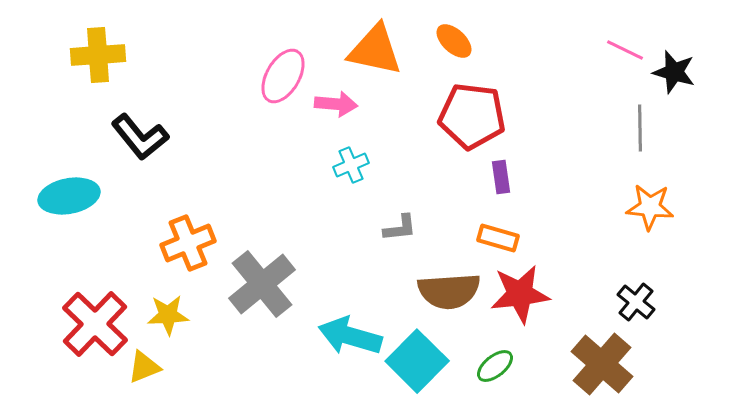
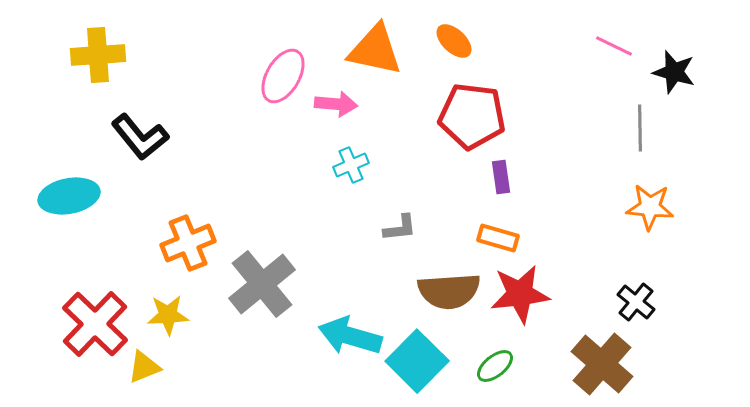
pink line: moved 11 px left, 4 px up
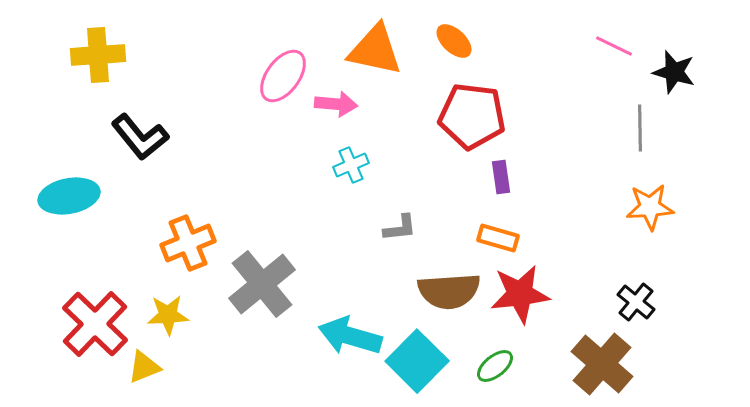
pink ellipse: rotated 6 degrees clockwise
orange star: rotated 9 degrees counterclockwise
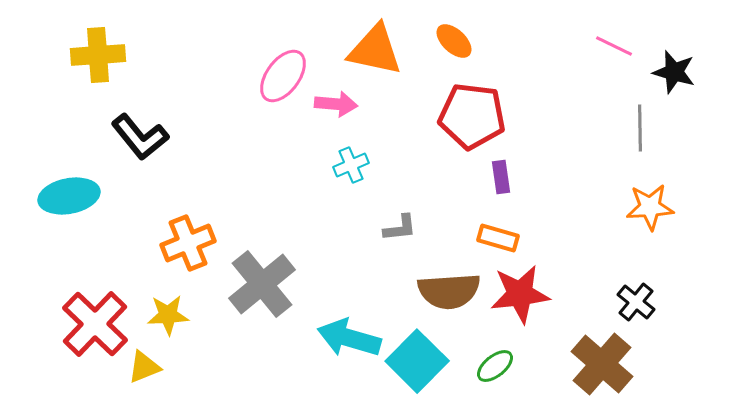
cyan arrow: moved 1 px left, 2 px down
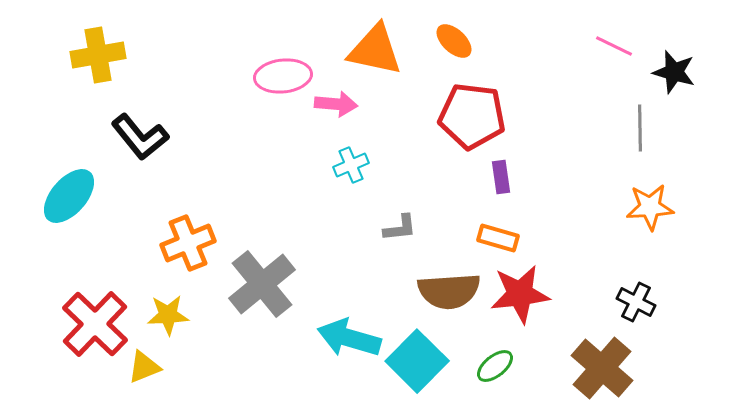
yellow cross: rotated 6 degrees counterclockwise
pink ellipse: rotated 48 degrees clockwise
cyan ellipse: rotated 38 degrees counterclockwise
black cross: rotated 12 degrees counterclockwise
brown cross: moved 4 px down
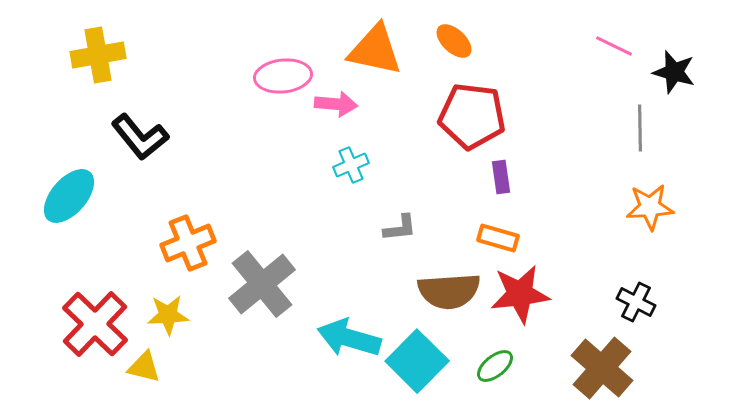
yellow triangle: rotated 36 degrees clockwise
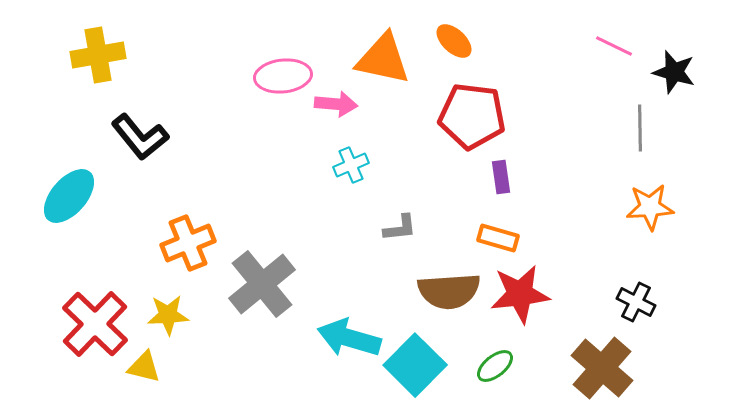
orange triangle: moved 8 px right, 9 px down
cyan square: moved 2 px left, 4 px down
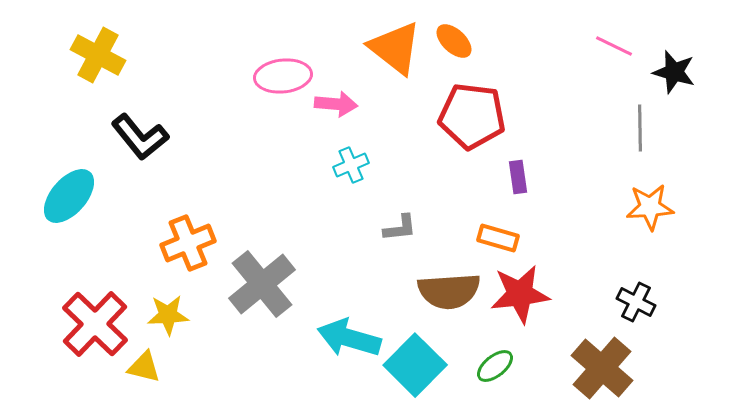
yellow cross: rotated 38 degrees clockwise
orange triangle: moved 12 px right, 11 px up; rotated 26 degrees clockwise
purple rectangle: moved 17 px right
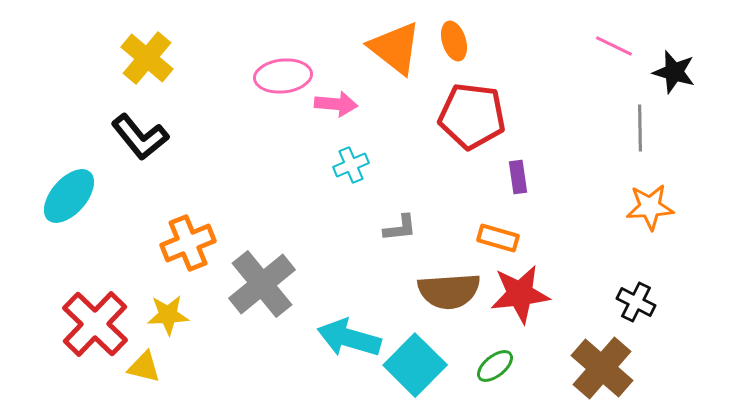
orange ellipse: rotated 30 degrees clockwise
yellow cross: moved 49 px right, 3 px down; rotated 12 degrees clockwise
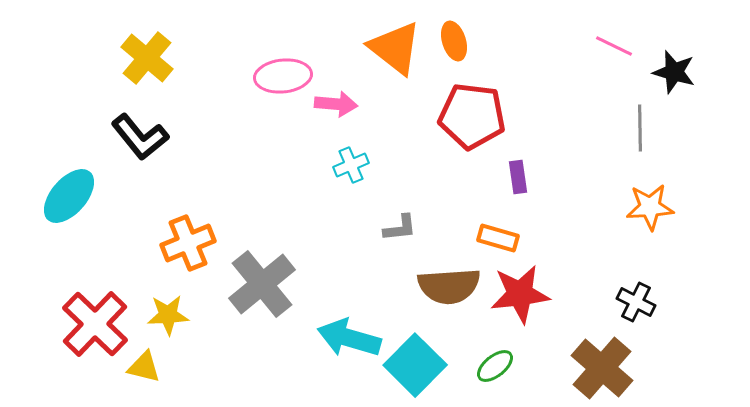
brown semicircle: moved 5 px up
